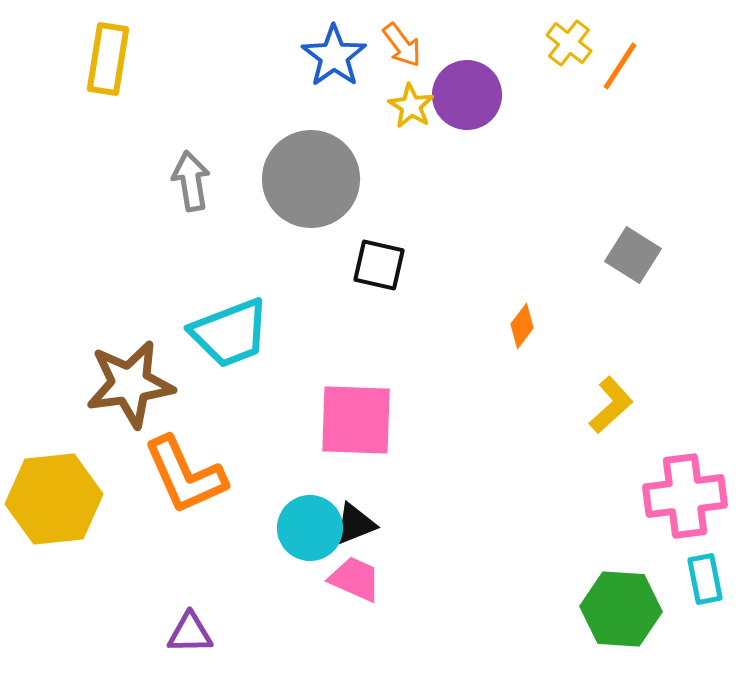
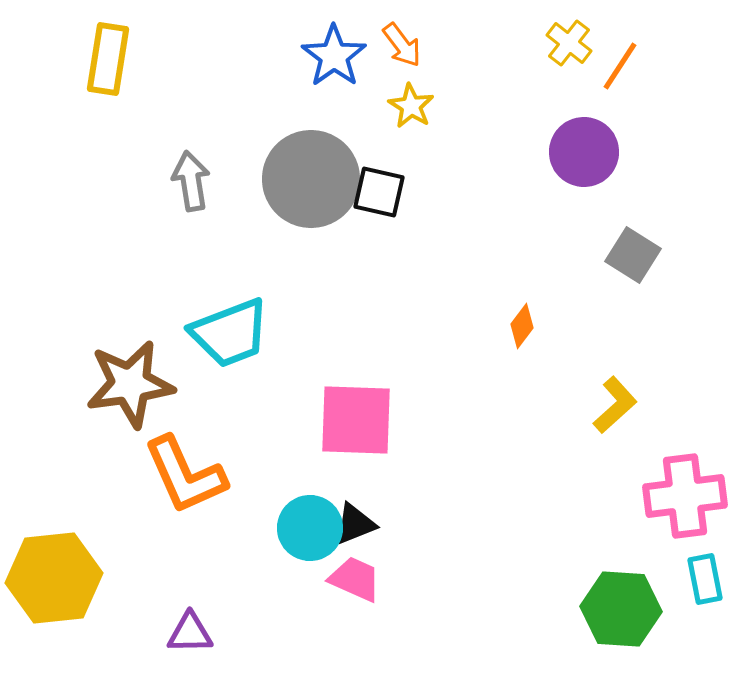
purple circle: moved 117 px right, 57 px down
black square: moved 73 px up
yellow L-shape: moved 4 px right
yellow hexagon: moved 79 px down
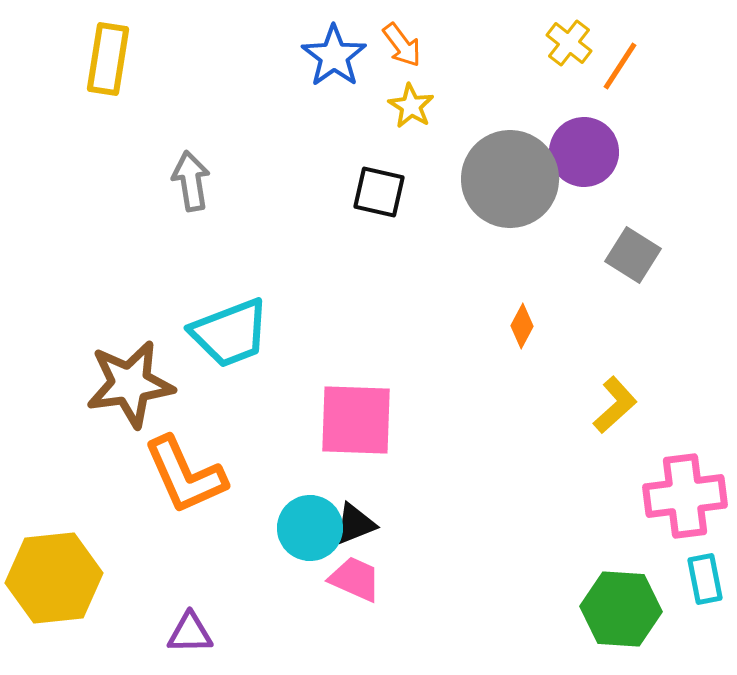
gray circle: moved 199 px right
orange diamond: rotated 9 degrees counterclockwise
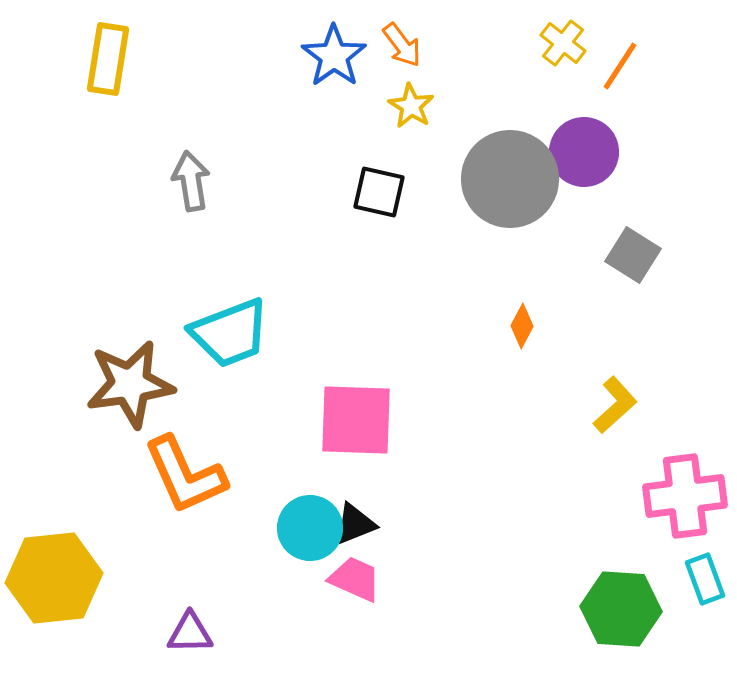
yellow cross: moved 6 px left
cyan rectangle: rotated 9 degrees counterclockwise
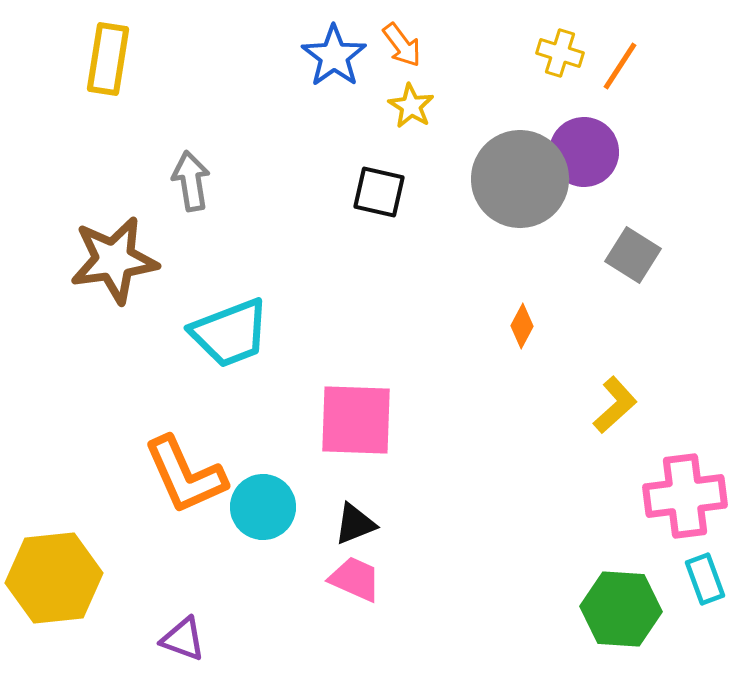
yellow cross: moved 3 px left, 10 px down; rotated 21 degrees counterclockwise
gray circle: moved 10 px right
brown star: moved 16 px left, 124 px up
cyan circle: moved 47 px left, 21 px up
purple triangle: moved 7 px left, 6 px down; rotated 21 degrees clockwise
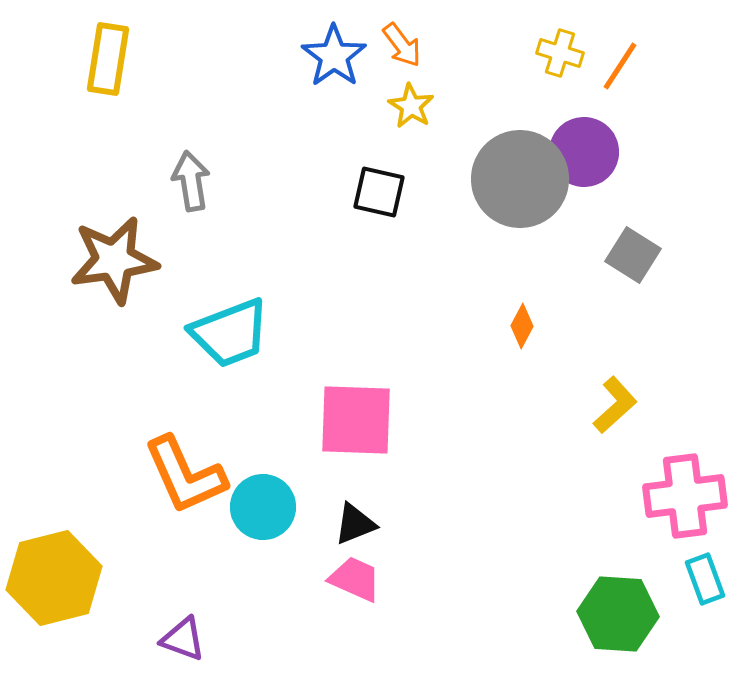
yellow hexagon: rotated 8 degrees counterclockwise
green hexagon: moved 3 px left, 5 px down
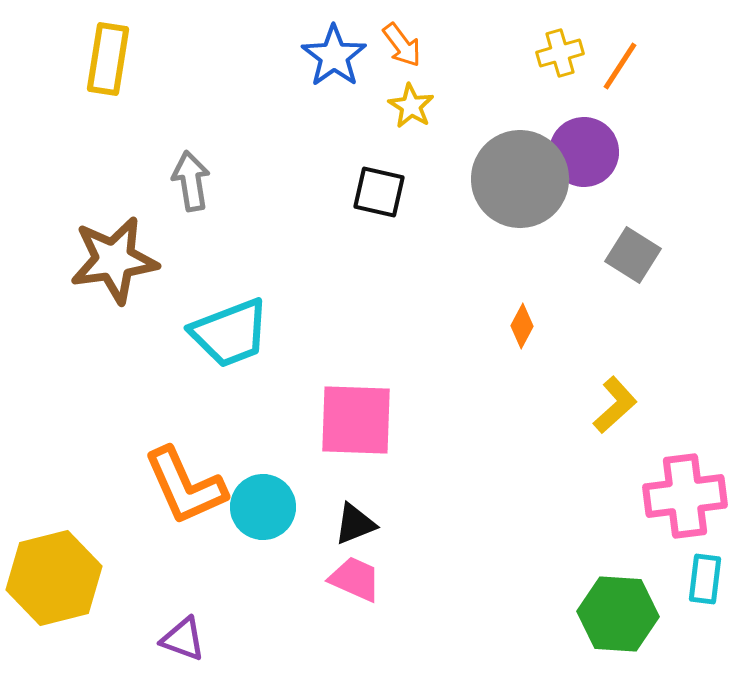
yellow cross: rotated 33 degrees counterclockwise
orange L-shape: moved 11 px down
cyan rectangle: rotated 27 degrees clockwise
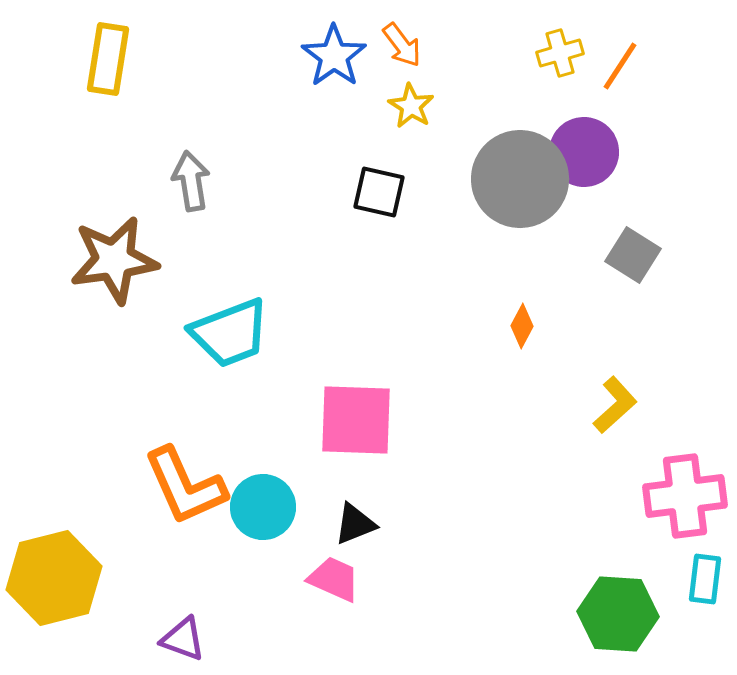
pink trapezoid: moved 21 px left
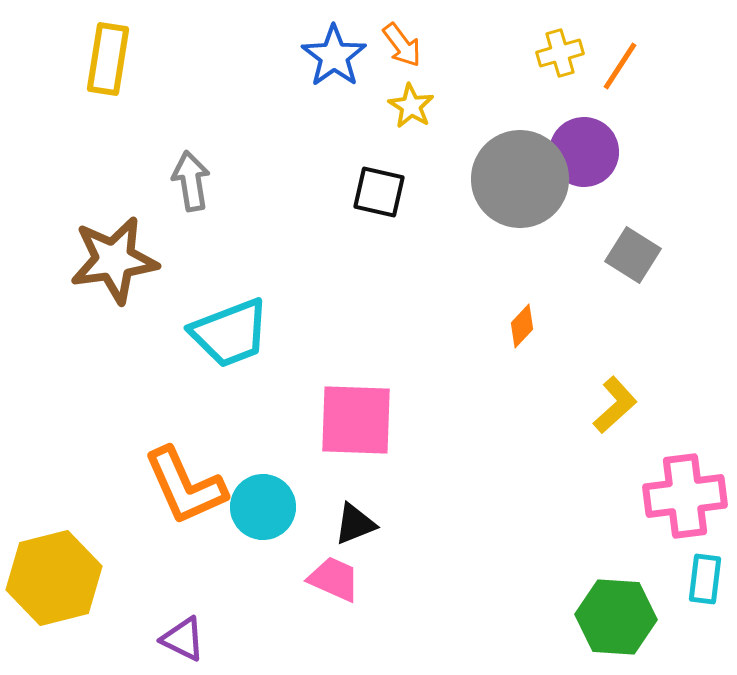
orange diamond: rotated 15 degrees clockwise
green hexagon: moved 2 px left, 3 px down
purple triangle: rotated 6 degrees clockwise
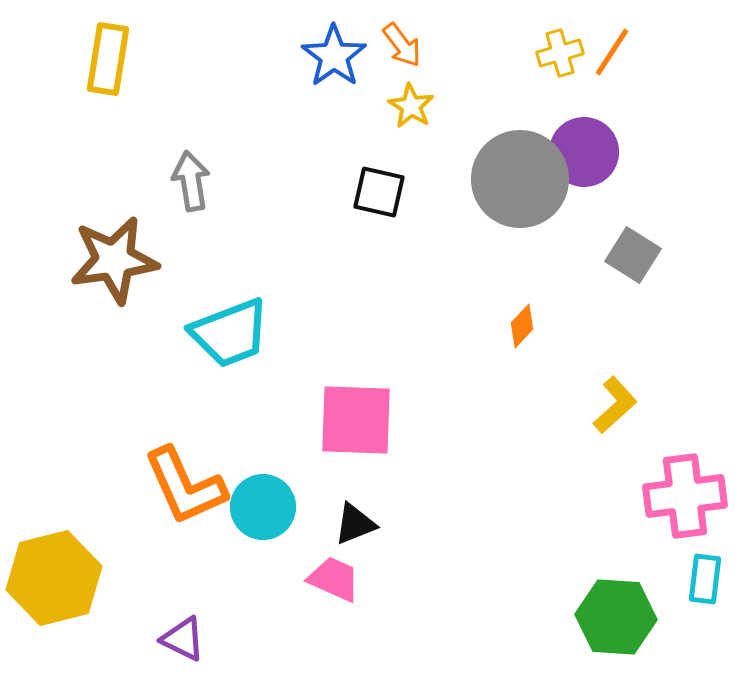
orange line: moved 8 px left, 14 px up
